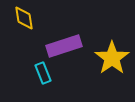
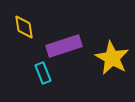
yellow diamond: moved 9 px down
yellow star: rotated 8 degrees counterclockwise
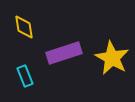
purple rectangle: moved 7 px down
cyan rectangle: moved 18 px left, 3 px down
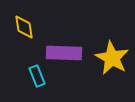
purple rectangle: rotated 20 degrees clockwise
cyan rectangle: moved 12 px right
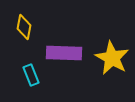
yellow diamond: rotated 20 degrees clockwise
cyan rectangle: moved 6 px left, 1 px up
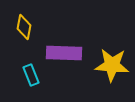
yellow star: moved 7 px down; rotated 24 degrees counterclockwise
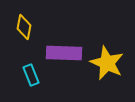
yellow star: moved 5 px left, 2 px up; rotated 20 degrees clockwise
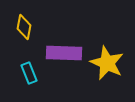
cyan rectangle: moved 2 px left, 2 px up
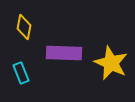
yellow star: moved 4 px right
cyan rectangle: moved 8 px left
